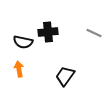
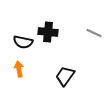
black cross: rotated 12 degrees clockwise
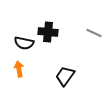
black semicircle: moved 1 px right, 1 px down
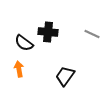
gray line: moved 2 px left, 1 px down
black semicircle: rotated 24 degrees clockwise
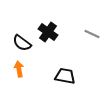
black cross: rotated 30 degrees clockwise
black semicircle: moved 2 px left
black trapezoid: rotated 65 degrees clockwise
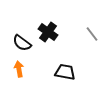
gray line: rotated 28 degrees clockwise
black trapezoid: moved 4 px up
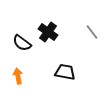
gray line: moved 2 px up
orange arrow: moved 1 px left, 7 px down
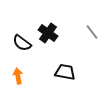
black cross: moved 1 px down
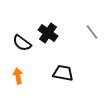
black trapezoid: moved 2 px left, 1 px down
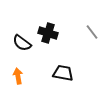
black cross: rotated 18 degrees counterclockwise
